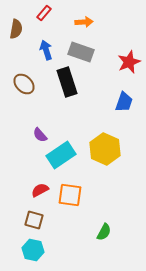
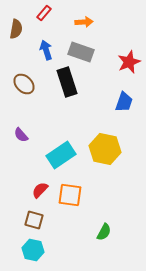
purple semicircle: moved 19 px left
yellow hexagon: rotated 12 degrees counterclockwise
red semicircle: rotated 18 degrees counterclockwise
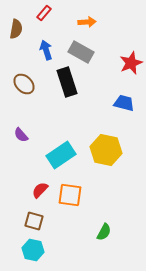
orange arrow: moved 3 px right
gray rectangle: rotated 10 degrees clockwise
red star: moved 2 px right, 1 px down
blue trapezoid: moved 1 px down; rotated 95 degrees counterclockwise
yellow hexagon: moved 1 px right, 1 px down
brown square: moved 1 px down
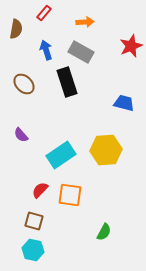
orange arrow: moved 2 px left
red star: moved 17 px up
yellow hexagon: rotated 16 degrees counterclockwise
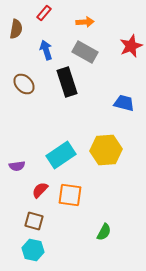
gray rectangle: moved 4 px right
purple semicircle: moved 4 px left, 31 px down; rotated 56 degrees counterclockwise
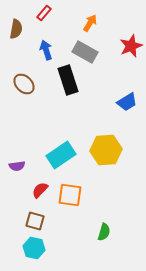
orange arrow: moved 5 px right, 1 px down; rotated 54 degrees counterclockwise
black rectangle: moved 1 px right, 2 px up
blue trapezoid: moved 3 px right, 1 px up; rotated 135 degrees clockwise
brown square: moved 1 px right
green semicircle: rotated 12 degrees counterclockwise
cyan hexagon: moved 1 px right, 2 px up
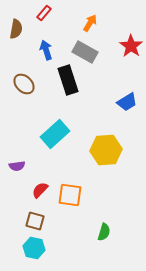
red star: rotated 15 degrees counterclockwise
cyan rectangle: moved 6 px left, 21 px up; rotated 8 degrees counterclockwise
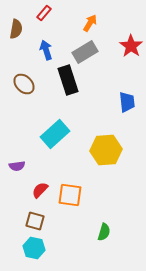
gray rectangle: rotated 60 degrees counterclockwise
blue trapezoid: rotated 65 degrees counterclockwise
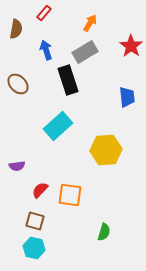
brown ellipse: moved 6 px left
blue trapezoid: moved 5 px up
cyan rectangle: moved 3 px right, 8 px up
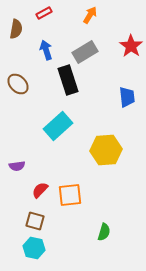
red rectangle: rotated 21 degrees clockwise
orange arrow: moved 8 px up
orange square: rotated 15 degrees counterclockwise
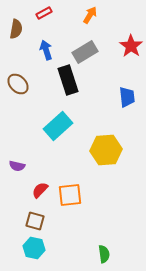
purple semicircle: rotated 21 degrees clockwise
green semicircle: moved 22 px down; rotated 24 degrees counterclockwise
